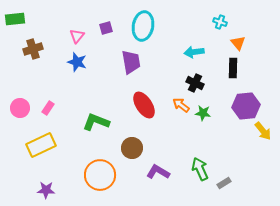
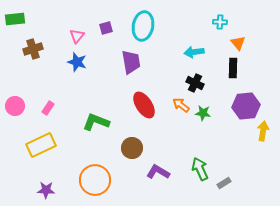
cyan cross: rotated 16 degrees counterclockwise
pink circle: moved 5 px left, 2 px up
yellow arrow: rotated 132 degrees counterclockwise
orange circle: moved 5 px left, 5 px down
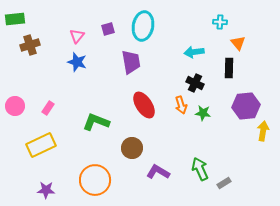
purple square: moved 2 px right, 1 px down
brown cross: moved 3 px left, 4 px up
black rectangle: moved 4 px left
orange arrow: rotated 144 degrees counterclockwise
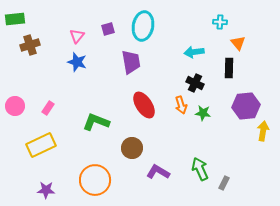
gray rectangle: rotated 32 degrees counterclockwise
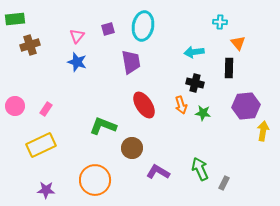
black cross: rotated 12 degrees counterclockwise
pink rectangle: moved 2 px left, 1 px down
green L-shape: moved 7 px right, 4 px down
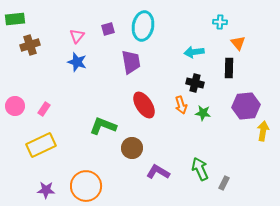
pink rectangle: moved 2 px left
orange circle: moved 9 px left, 6 px down
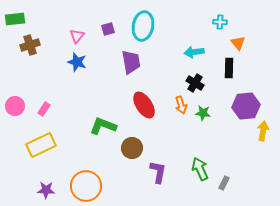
black cross: rotated 18 degrees clockwise
purple L-shape: rotated 70 degrees clockwise
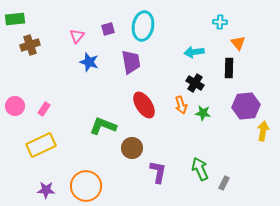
blue star: moved 12 px right
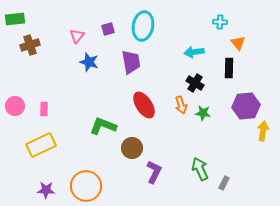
pink rectangle: rotated 32 degrees counterclockwise
purple L-shape: moved 4 px left; rotated 15 degrees clockwise
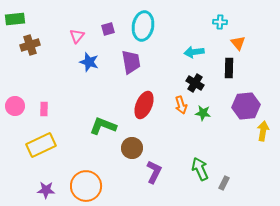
red ellipse: rotated 56 degrees clockwise
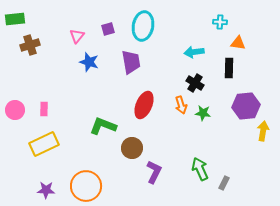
orange triangle: rotated 42 degrees counterclockwise
pink circle: moved 4 px down
yellow rectangle: moved 3 px right, 1 px up
